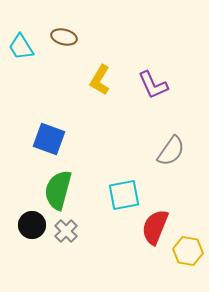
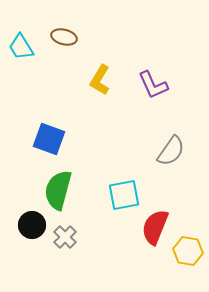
gray cross: moved 1 px left, 6 px down
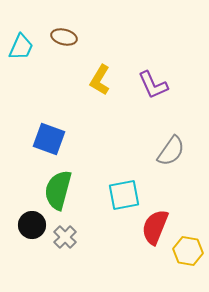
cyan trapezoid: rotated 124 degrees counterclockwise
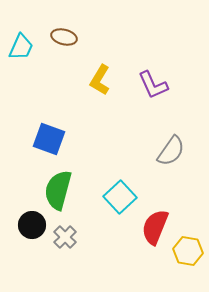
cyan square: moved 4 px left, 2 px down; rotated 32 degrees counterclockwise
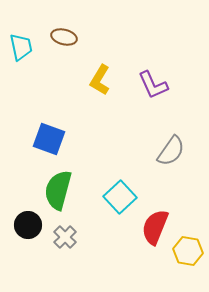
cyan trapezoid: rotated 36 degrees counterclockwise
black circle: moved 4 px left
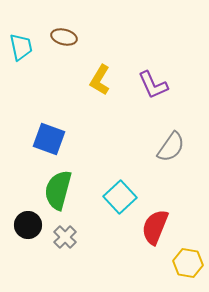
gray semicircle: moved 4 px up
yellow hexagon: moved 12 px down
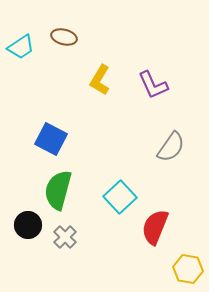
cyan trapezoid: rotated 68 degrees clockwise
blue square: moved 2 px right; rotated 8 degrees clockwise
yellow hexagon: moved 6 px down
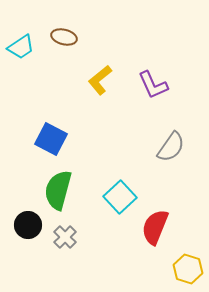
yellow L-shape: rotated 20 degrees clockwise
yellow hexagon: rotated 8 degrees clockwise
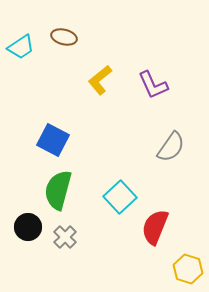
blue square: moved 2 px right, 1 px down
black circle: moved 2 px down
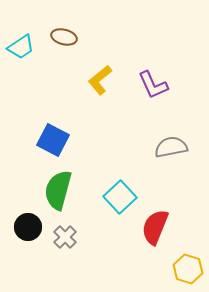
gray semicircle: rotated 136 degrees counterclockwise
